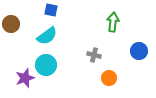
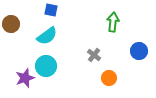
gray cross: rotated 24 degrees clockwise
cyan circle: moved 1 px down
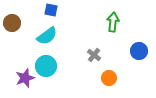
brown circle: moved 1 px right, 1 px up
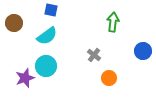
brown circle: moved 2 px right
blue circle: moved 4 px right
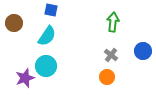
cyan semicircle: rotated 20 degrees counterclockwise
gray cross: moved 17 px right
orange circle: moved 2 px left, 1 px up
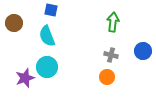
cyan semicircle: rotated 125 degrees clockwise
gray cross: rotated 24 degrees counterclockwise
cyan circle: moved 1 px right, 1 px down
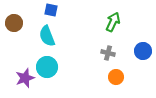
green arrow: rotated 18 degrees clockwise
gray cross: moved 3 px left, 2 px up
orange circle: moved 9 px right
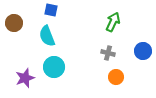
cyan circle: moved 7 px right
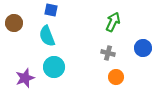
blue circle: moved 3 px up
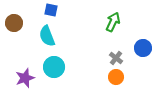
gray cross: moved 8 px right, 5 px down; rotated 24 degrees clockwise
